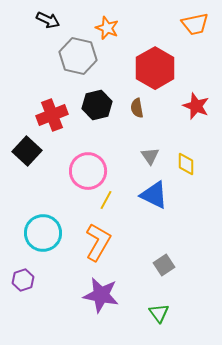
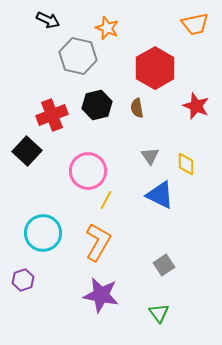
blue triangle: moved 6 px right
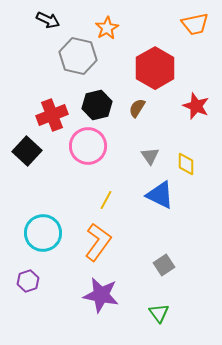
orange star: rotated 20 degrees clockwise
brown semicircle: rotated 42 degrees clockwise
pink circle: moved 25 px up
orange L-shape: rotated 6 degrees clockwise
purple hexagon: moved 5 px right, 1 px down
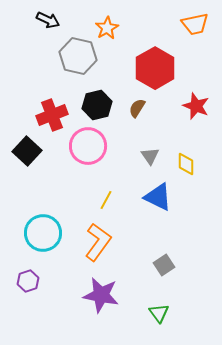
blue triangle: moved 2 px left, 2 px down
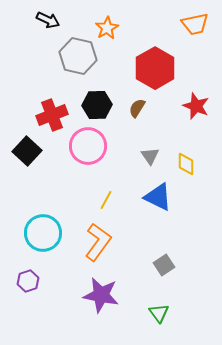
black hexagon: rotated 12 degrees clockwise
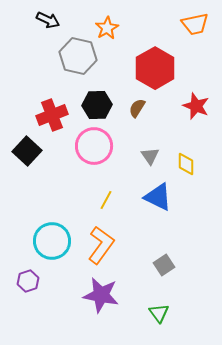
pink circle: moved 6 px right
cyan circle: moved 9 px right, 8 px down
orange L-shape: moved 3 px right, 3 px down
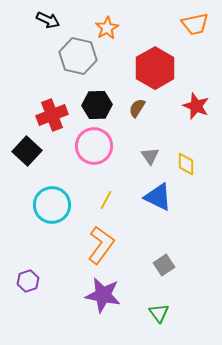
cyan circle: moved 36 px up
purple star: moved 2 px right
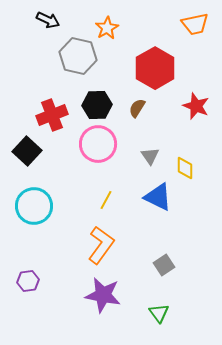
pink circle: moved 4 px right, 2 px up
yellow diamond: moved 1 px left, 4 px down
cyan circle: moved 18 px left, 1 px down
purple hexagon: rotated 10 degrees clockwise
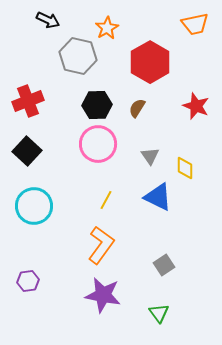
red hexagon: moved 5 px left, 6 px up
red cross: moved 24 px left, 14 px up
